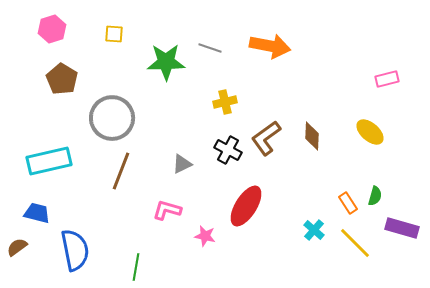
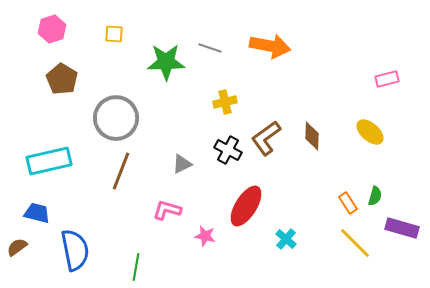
gray circle: moved 4 px right
cyan cross: moved 28 px left, 9 px down
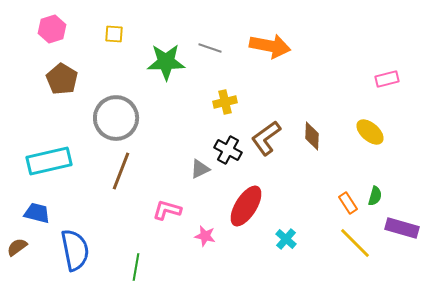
gray triangle: moved 18 px right, 5 px down
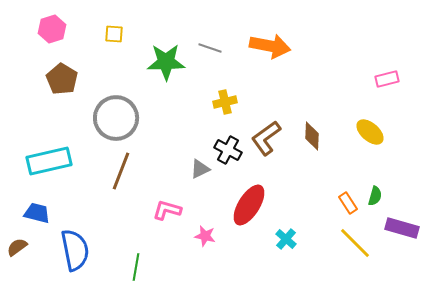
red ellipse: moved 3 px right, 1 px up
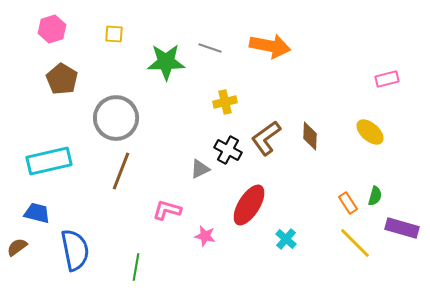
brown diamond: moved 2 px left
